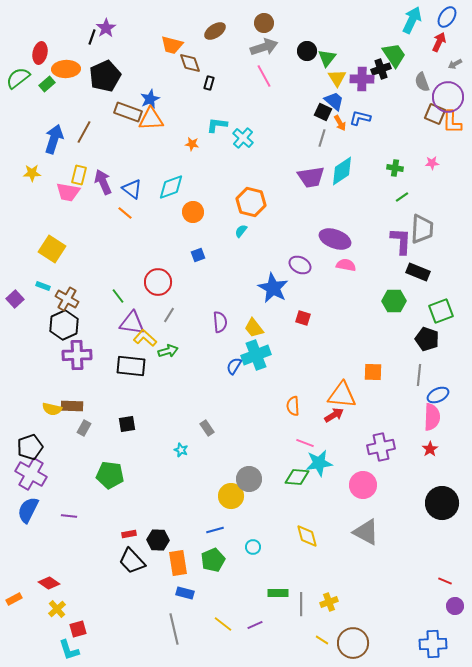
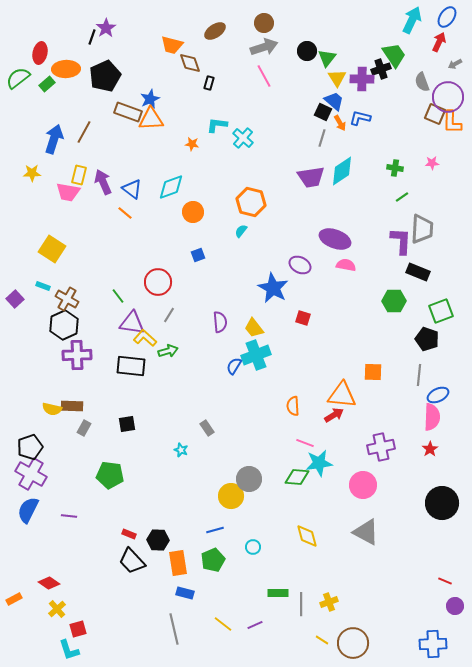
red rectangle at (129, 534): rotated 32 degrees clockwise
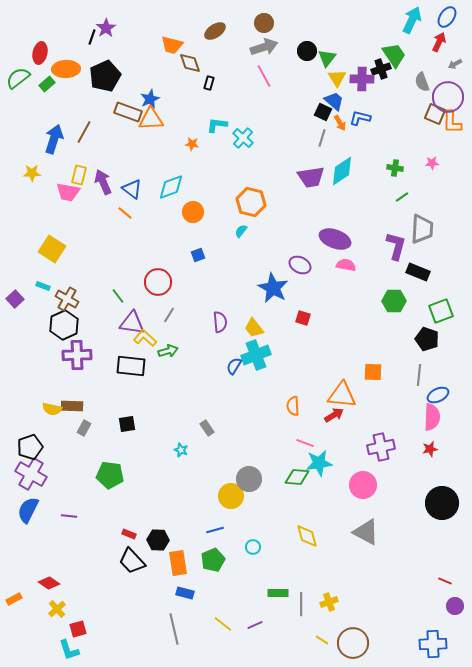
purple L-shape at (401, 241): moved 5 px left, 5 px down; rotated 12 degrees clockwise
red star at (430, 449): rotated 21 degrees clockwise
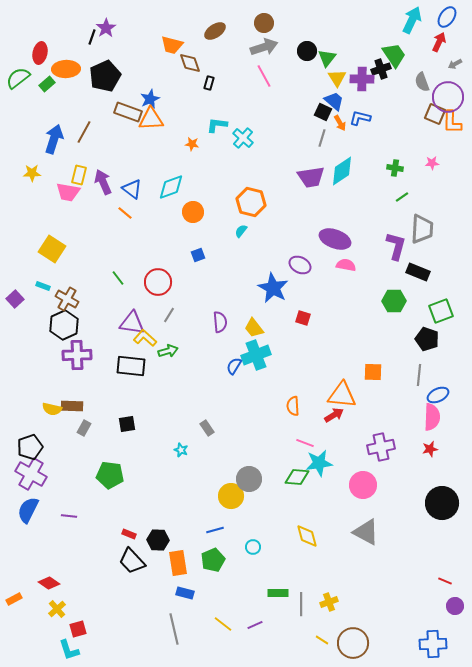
green line at (118, 296): moved 18 px up
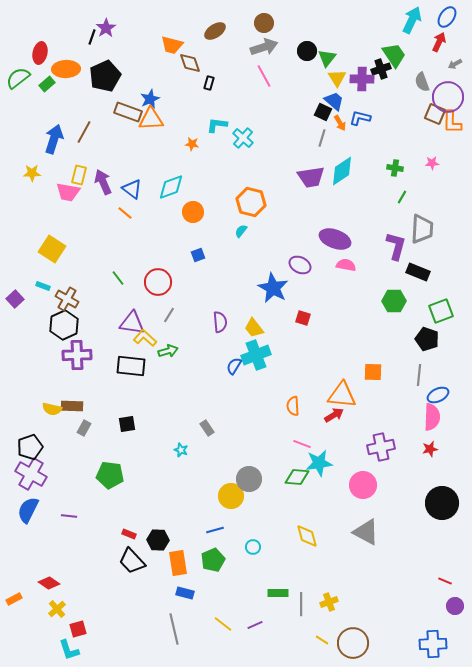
green line at (402, 197): rotated 24 degrees counterclockwise
pink line at (305, 443): moved 3 px left, 1 px down
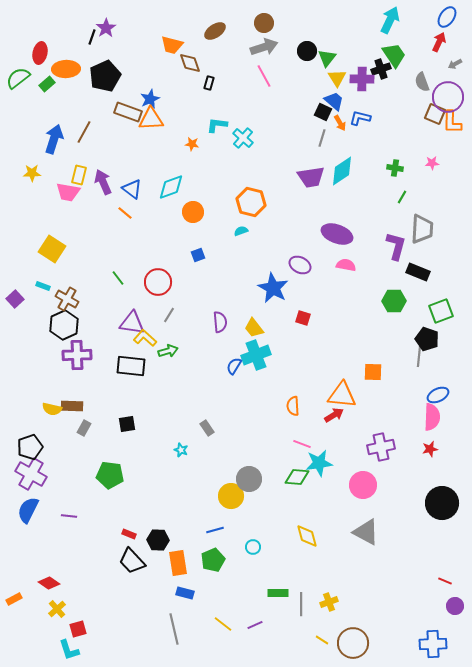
cyan arrow at (412, 20): moved 22 px left
cyan semicircle at (241, 231): rotated 32 degrees clockwise
purple ellipse at (335, 239): moved 2 px right, 5 px up
gray line at (419, 375): moved 19 px up
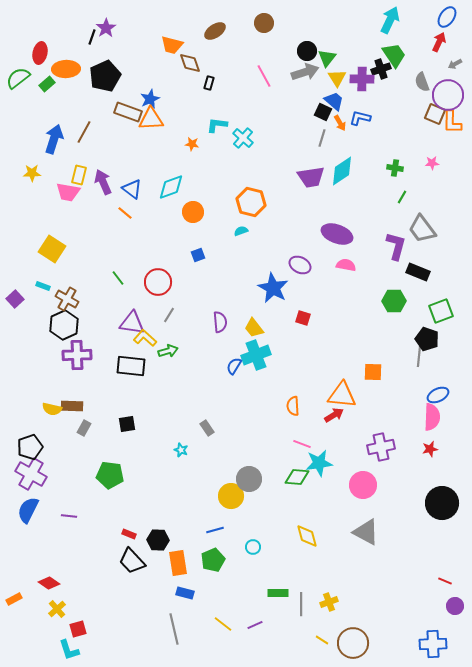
gray arrow at (264, 47): moved 41 px right, 25 px down
purple circle at (448, 97): moved 2 px up
gray trapezoid at (422, 229): rotated 140 degrees clockwise
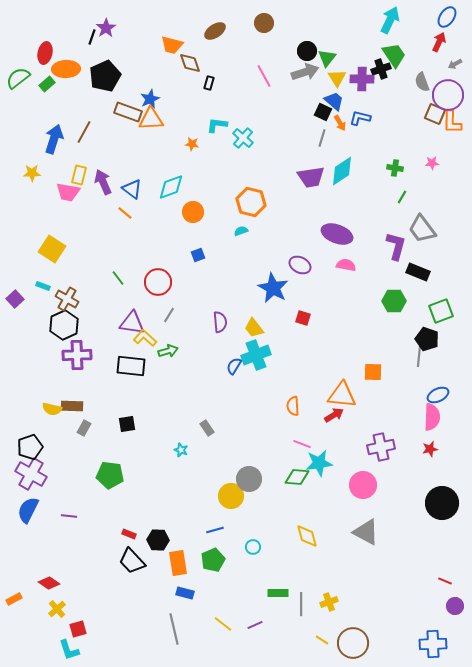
red ellipse at (40, 53): moved 5 px right
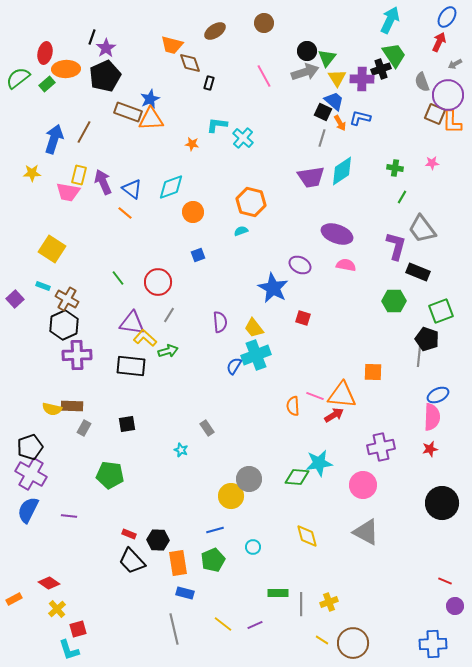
purple star at (106, 28): moved 20 px down
pink line at (302, 444): moved 13 px right, 48 px up
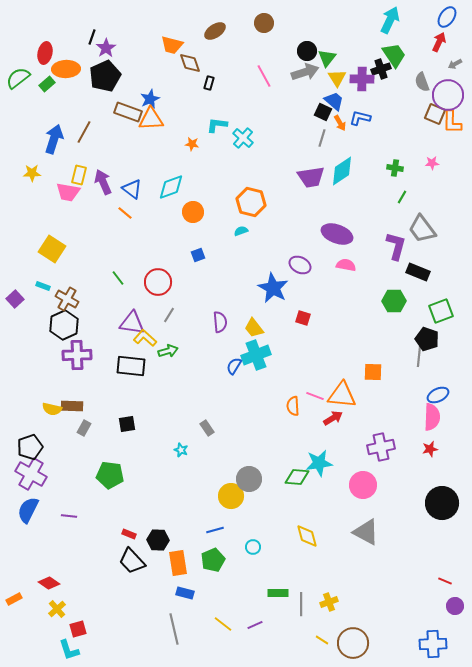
red arrow at (334, 415): moved 1 px left, 3 px down
